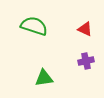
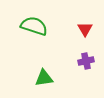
red triangle: rotated 35 degrees clockwise
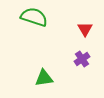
green semicircle: moved 9 px up
purple cross: moved 4 px left, 2 px up; rotated 21 degrees counterclockwise
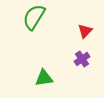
green semicircle: rotated 76 degrees counterclockwise
red triangle: moved 2 px down; rotated 14 degrees clockwise
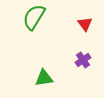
red triangle: moved 7 px up; rotated 21 degrees counterclockwise
purple cross: moved 1 px right, 1 px down
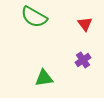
green semicircle: rotated 92 degrees counterclockwise
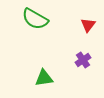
green semicircle: moved 1 px right, 2 px down
red triangle: moved 3 px right, 1 px down; rotated 14 degrees clockwise
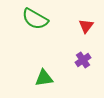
red triangle: moved 2 px left, 1 px down
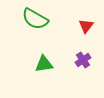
green triangle: moved 14 px up
